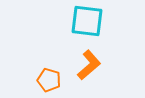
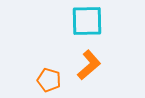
cyan square: rotated 8 degrees counterclockwise
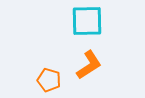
orange L-shape: rotated 8 degrees clockwise
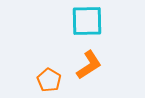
orange pentagon: rotated 15 degrees clockwise
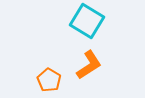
cyan square: rotated 32 degrees clockwise
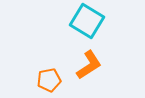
orange pentagon: rotated 30 degrees clockwise
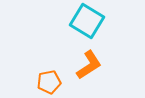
orange pentagon: moved 2 px down
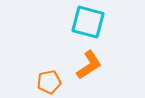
cyan square: moved 1 px right, 1 px down; rotated 16 degrees counterclockwise
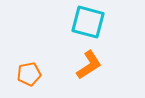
orange pentagon: moved 20 px left, 8 px up
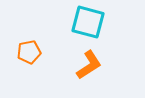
orange pentagon: moved 22 px up
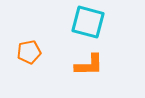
orange L-shape: rotated 32 degrees clockwise
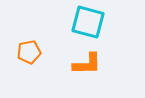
orange L-shape: moved 2 px left, 1 px up
